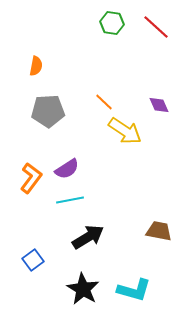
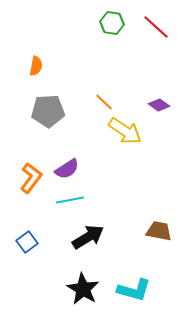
purple diamond: rotated 30 degrees counterclockwise
blue square: moved 6 px left, 18 px up
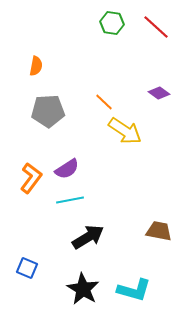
purple diamond: moved 12 px up
blue square: moved 26 px down; rotated 30 degrees counterclockwise
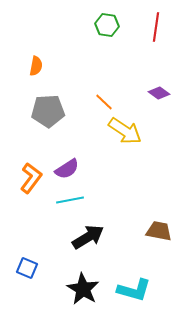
green hexagon: moved 5 px left, 2 px down
red line: rotated 56 degrees clockwise
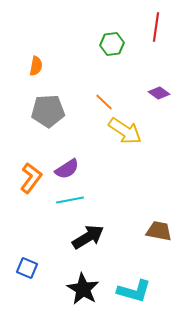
green hexagon: moved 5 px right, 19 px down; rotated 15 degrees counterclockwise
cyan L-shape: moved 1 px down
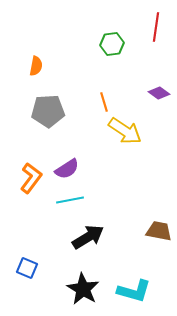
orange line: rotated 30 degrees clockwise
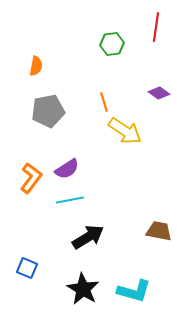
gray pentagon: rotated 8 degrees counterclockwise
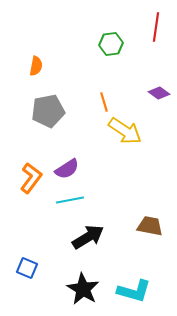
green hexagon: moved 1 px left
brown trapezoid: moved 9 px left, 5 px up
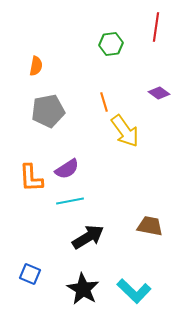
yellow arrow: rotated 20 degrees clockwise
orange L-shape: rotated 140 degrees clockwise
cyan line: moved 1 px down
blue square: moved 3 px right, 6 px down
cyan L-shape: rotated 28 degrees clockwise
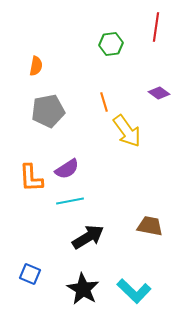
yellow arrow: moved 2 px right
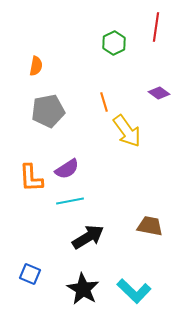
green hexagon: moved 3 px right, 1 px up; rotated 20 degrees counterclockwise
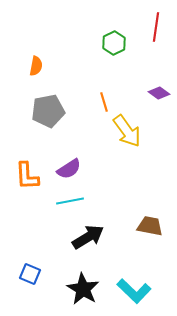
purple semicircle: moved 2 px right
orange L-shape: moved 4 px left, 2 px up
